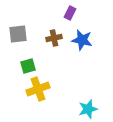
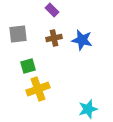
purple rectangle: moved 18 px left, 3 px up; rotated 72 degrees counterclockwise
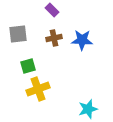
blue star: rotated 10 degrees counterclockwise
